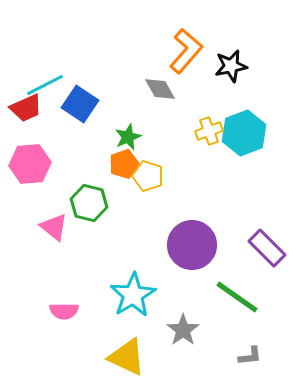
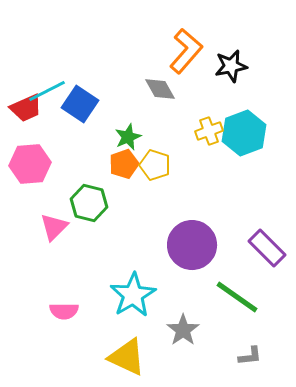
cyan line: moved 2 px right, 6 px down
yellow pentagon: moved 7 px right, 11 px up
pink triangle: rotated 36 degrees clockwise
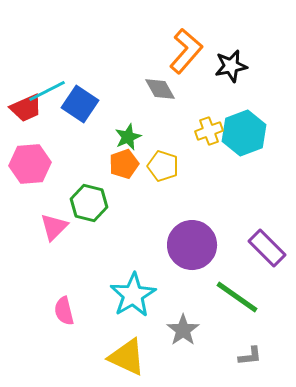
yellow pentagon: moved 8 px right, 1 px down
pink semicircle: rotated 76 degrees clockwise
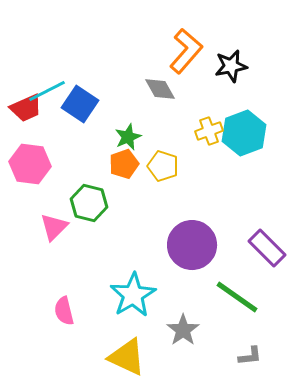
pink hexagon: rotated 12 degrees clockwise
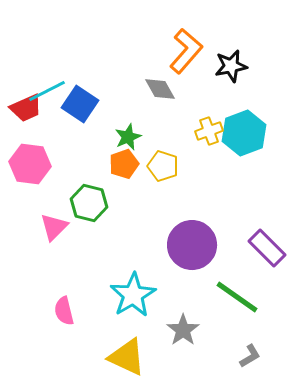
gray L-shape: rotated 25 degrees counterclockwise
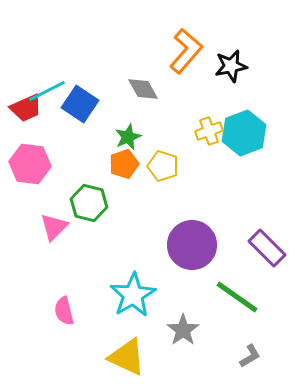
gray diamond: moved 17 px left
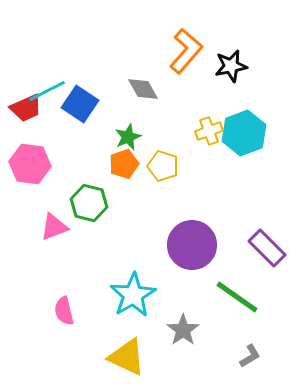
pink triangle: rotated 24 degrees clockwise
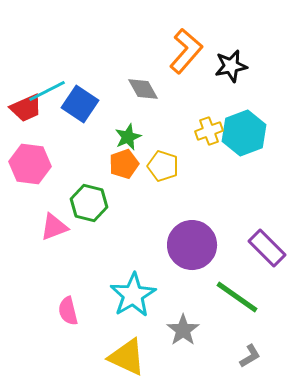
pink semicircle: moved 4 px right
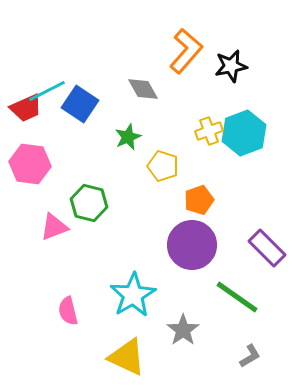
orange pentagon: moved 75 px right, 36 px down
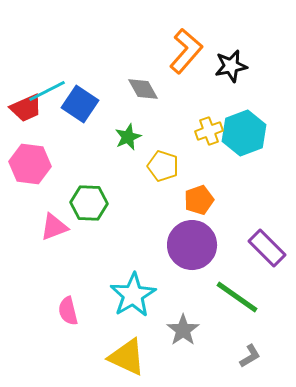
green hexagon: rotated 12 degrees counterclockwise
